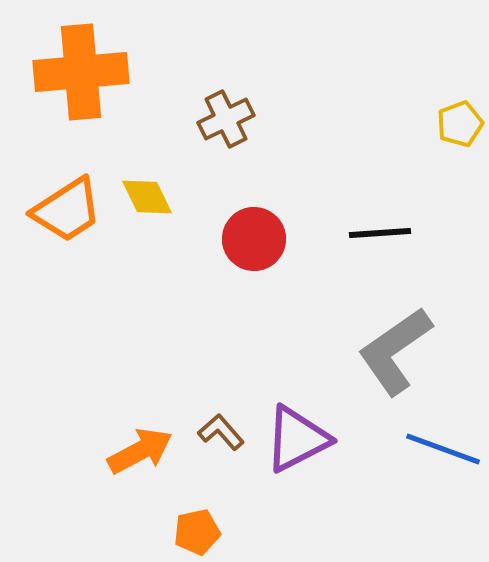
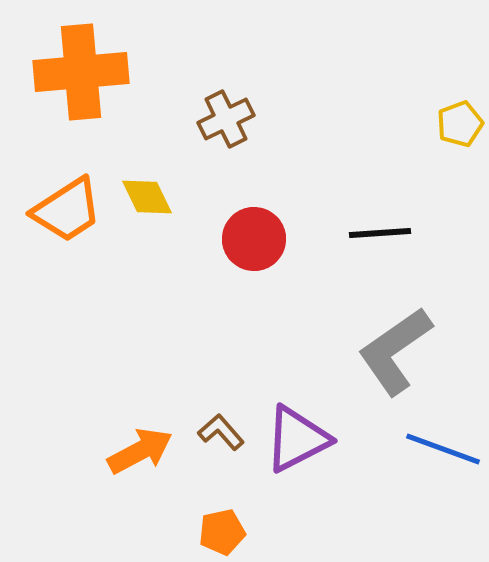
orange pentagon: moved 25 px right
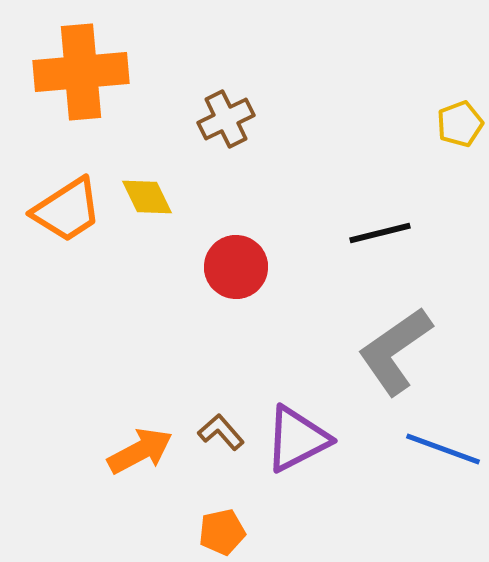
black line: rotated 10 degrees counterclockwise
red circle: moved 18 px left, 28 px down
